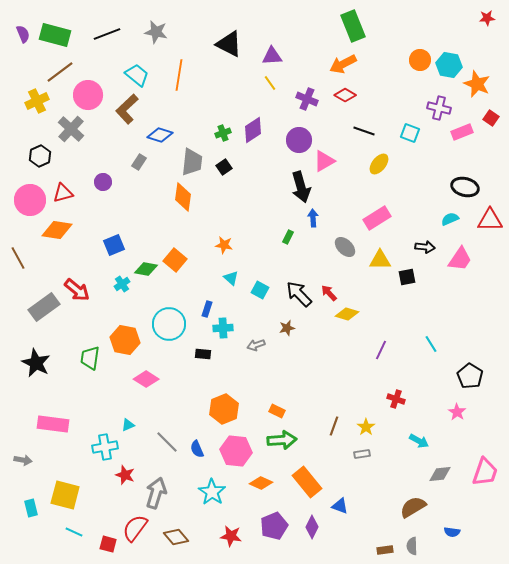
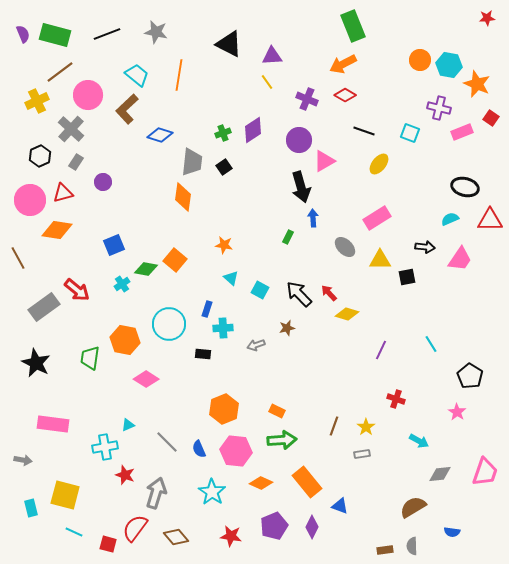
yellow line at (270, 83): moved 3 px left, 1 px up
gray rectangle at (139, 162): moved 63 px left
blue semicircle at (197, 449): moved 2 px right
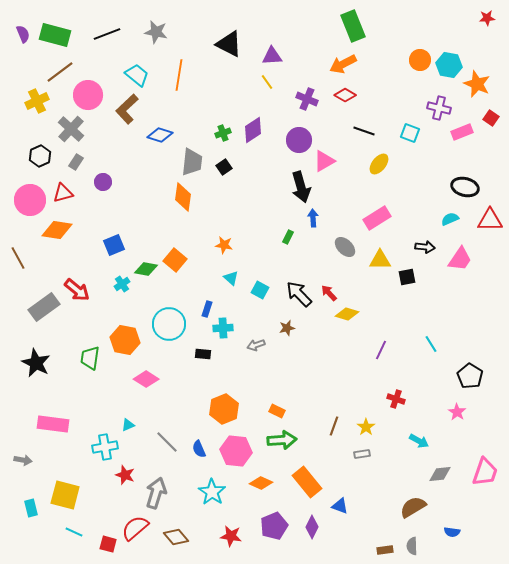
red semicircle at (135, 528): rotated 12 degrees clockwise
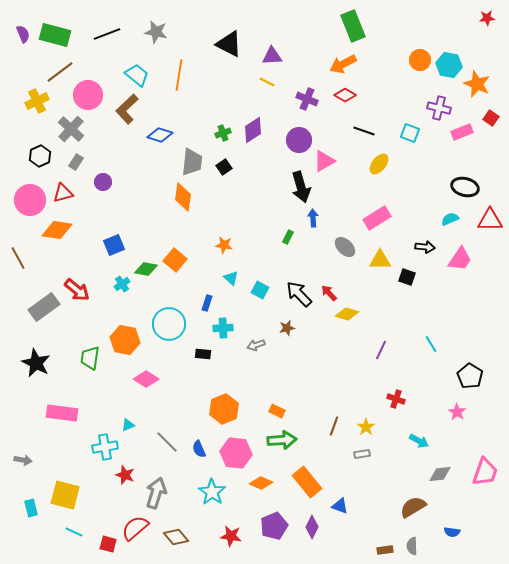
yellow line at (267, 82): rotated 28 degrees counterclockwise
black square at (407, 277): rotated 30 degrees clockwise
blue rectangle at (207, 309): moved 6 px up
pink rectangle at (53, 424): moved 9 px right, 11 px up
pink hexagon at (236, 451): moved 2 px down
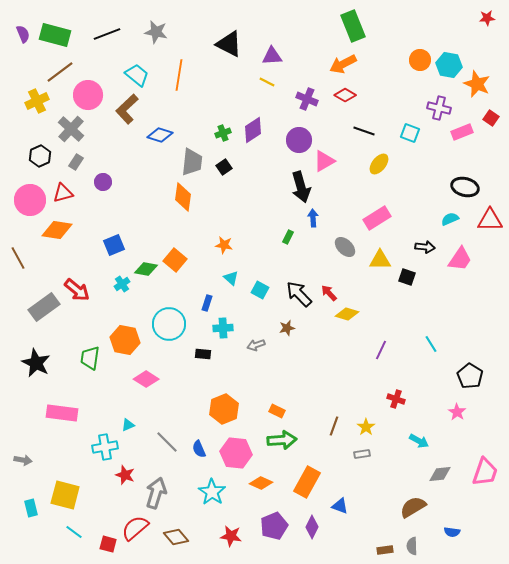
orange rectangle at (307, 482): rotated 68 degrees clockwise
cyan line at (74, 532): rotated 12 degrees clockwise
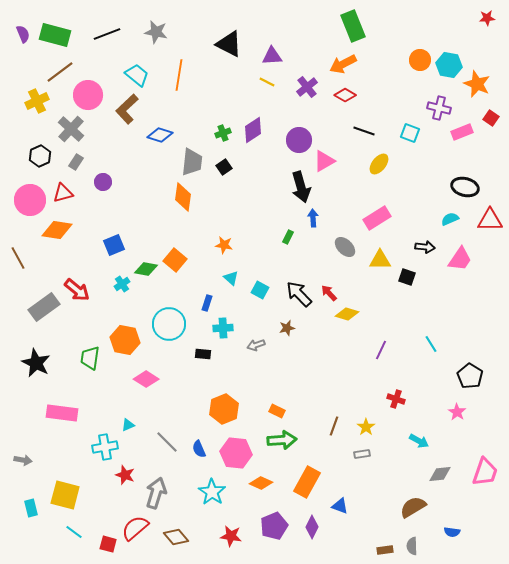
purple cross at (307, 99): moved 12 px up; rotated 30 degrees clockwise
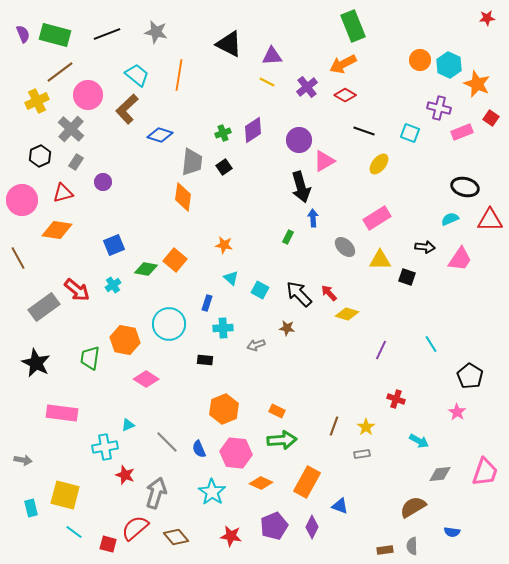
cyan hexagon at (449, 65): rotated 15 degrees clockwise
pink circle at (30, 200): moved 8 px left
cyan cross at (122, 284): moved 9 px left, 1 px down
brown star at (287, 328): rotated 21 degrees clockwise
black rectangle at (203, 354): moved 2 px right, 6 px down
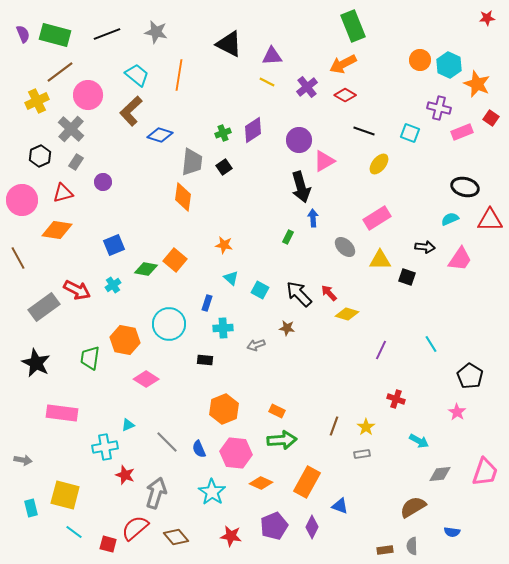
brown L-shape at (127, 109): moved 4 px right, 2 px down
red arrow at (77, 290): rotated 12 degrees counterclockwise
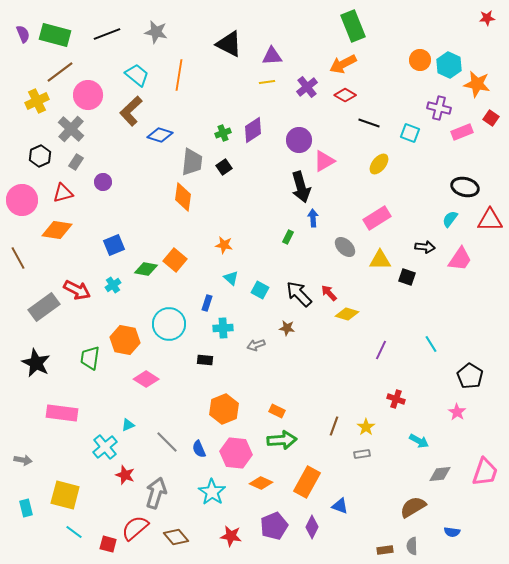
yellow line at (267, 82): rotated 35 degrees counterclockwise
orange star at (477, 84): rotated 12 degrees counterclockwise
black line at (364, 131): moved 5 px right, 8 px up
cyan semicircle at (450, 219): rotated 30 degrees counterclockwise
cyan cross at (105, 447): rotated 30 degrees counterclockwise
cyan rectangle at (31, 508): moved 5 px left
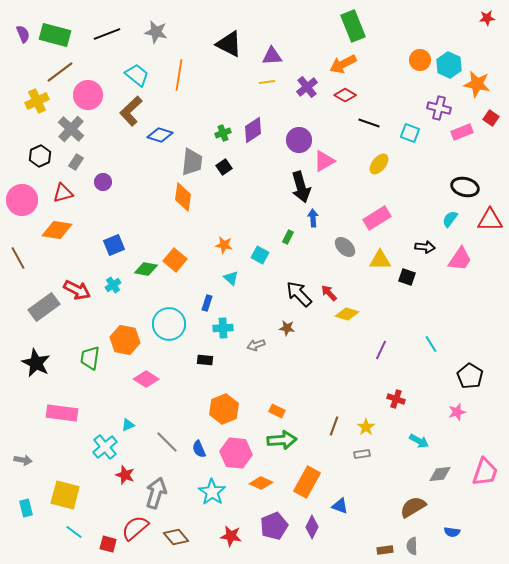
cyan square at (260, 290): moved 35 px up
pink star at (457, 412): rotated 24 degrees clockwise
